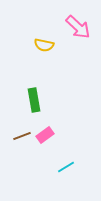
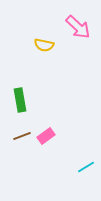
green rectangle: moved 14 px left
pink rectangle: moved 1 px right, 1 px down
cyan line: moved 20 px right
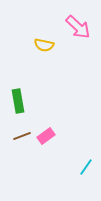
green rectangle: moved 2 px left, 1 px down
cyan line: rotated 24 degrees counterclockwise
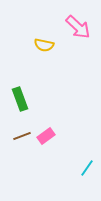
green rectangle: moved 2 px right, 2 px up; rotated 10 degrees counterclockwise
cyan line: moved 1 px right, 1 px down
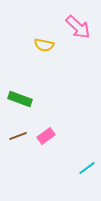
green rectangle: rotated 50 degrees counterclockwise
brown line: moved 4 px left
cyan line: rotated 18 degrees clockwise
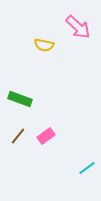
brown line: rotated 30 degrees counterclockwise
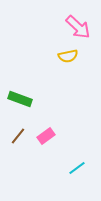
yellow semicircle: moved 24 px right, 11 px down; rotated 24 degrees counterclockwise
cyan line: moved 10 px left
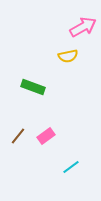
pink arrow: moved 5 px right; rotated 72 degrees counterclockwise
green rectangle: moved 13 px right, 12 px up
cyan line: moved 6 px left, 1 px up
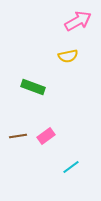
pink arrow: moved 5 px left, 6 px up
brown line: rotated 42 degrees clockwise
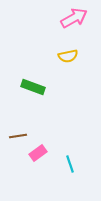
pink arrow: moved 4 px left, 3 px up
pink rectangle: moved 8 px left, 17 px down
cyan line: moved 1 px left, 3 px up; rotated 72 degrees counterclockwise
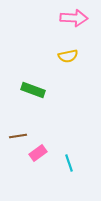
pink arrow: rotated 32 degrees clockwise
green rectangle: moved 3 px down
cyan line: moved 1 px left, 1 px up
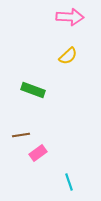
pink arrow: moved 4 px left, 1 px up
yellow semicircle: rotated 30 degrees counterclockwise
brown line: moved 3 px right, 1 px up
cyan line: moved 19 px down
